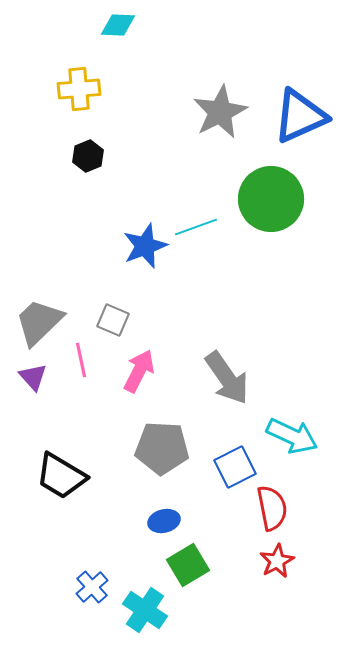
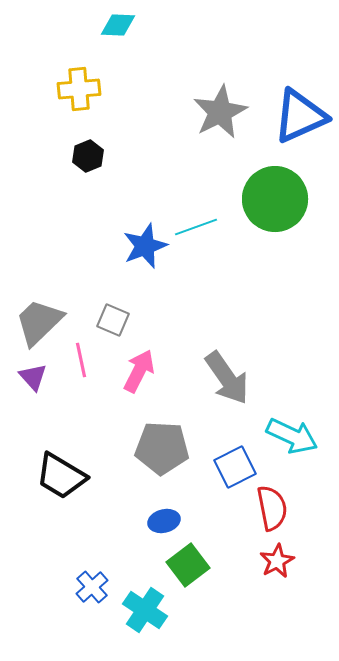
green circle: moved 4 px right
green square: rotated 6 degrees counterclockwise
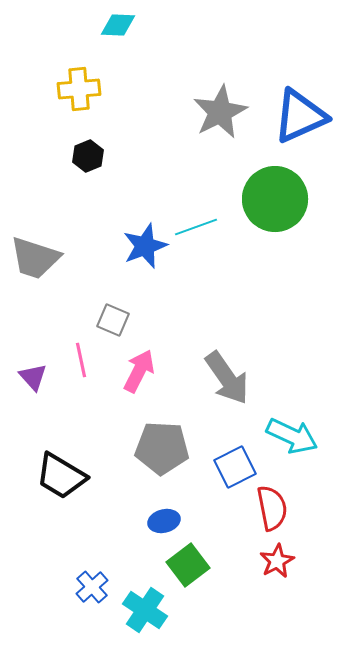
gray trapezoid: moved 4 px left, 64 px up; rotated 118 degrees counterclockwise
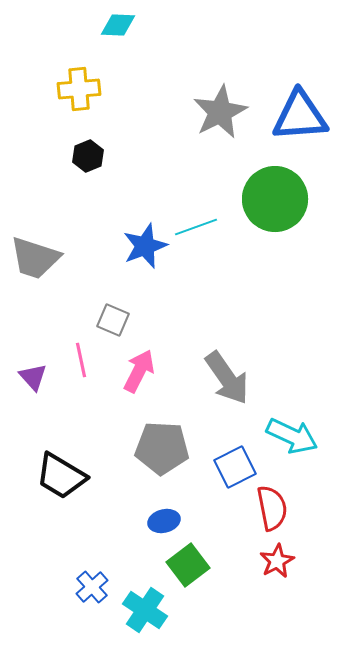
blue triangle: rotated 20 degrees clockwise
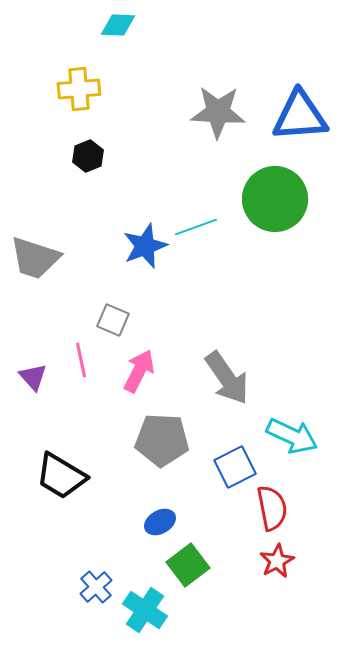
gray star: moved 2 px left; rotated 30 degrees clockwise
gray pentagon: moved 8 px up
blue ellipse: moved 4 px left, 1 px down; rotated 16 degrees counterclockwise
blue cross: moved 4 px right
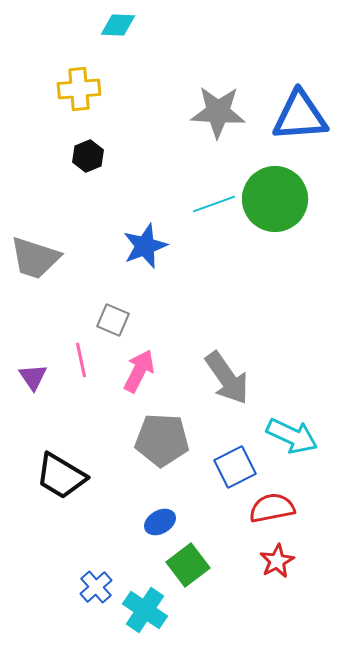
cyan line: moved 18 px right, 23 px up
purple triangle: rotated 8 degrees clockwise
red semicircle: rotated 90 degrees counterclockwise
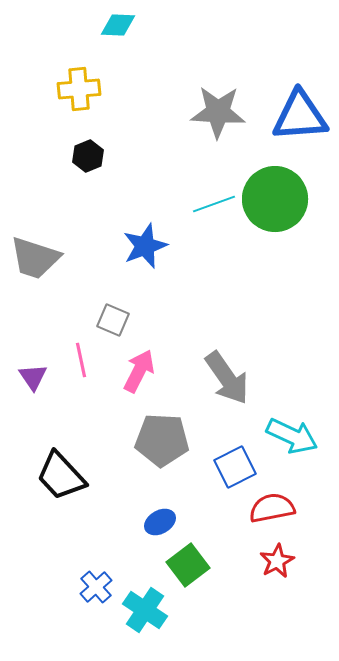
black trapezoid: rotated 16 degrees clockwise
